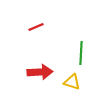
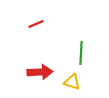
red line: moved 3 px up
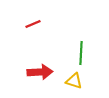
red line: moved 3 px left
yellow triangle: moved 2 px right, 1 px up
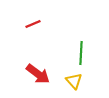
red arrow: moved 2 px left, 2 px down; rotated 40 degrees clockwise
yellow triangle: rotated 30 degrees clockwise
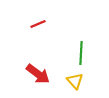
red line: moved 5 px right
yellow triangle: moved 1 px right
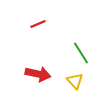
green line: rotated 35 degrees counterclockwise
red arrow: rotated 25 degrees counterclockwise
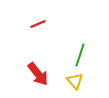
green line: moved 1 px left, 2 px down; rotated 50 degrees clockwise
red arrow: rotated 40 degrees clockwise
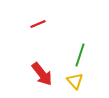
red arrow: moved 4 px right
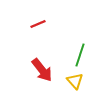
red arrow: moved 4 px up
